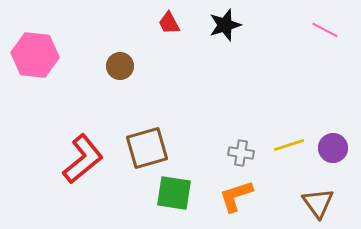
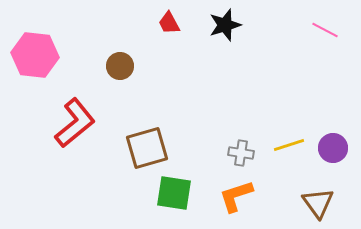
red L-shape: moved 8 px left, 36 px up
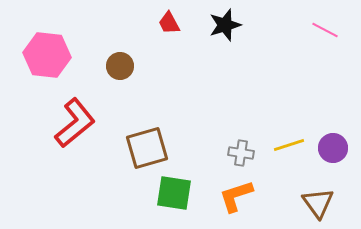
pink hexagon: moved 12 px right
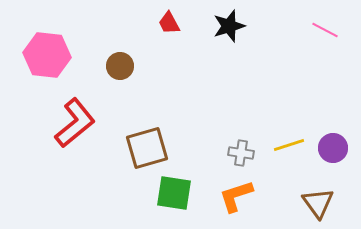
black star: moved 4 px right, 1 px down
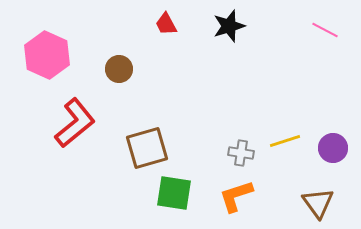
red trapezoid: moved 3 px left, 1 px down
pink hexagon: rotated 18 degrees clockwise
brown circle: moved 1 px left, 3 px down
yellow line: moved 4 px left, 4 px up
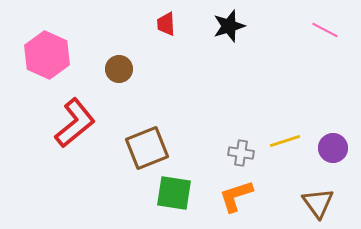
red trapezoid: rotated 25 degrees clockwise
brown square: rotated 6 degrees counterclockwise
